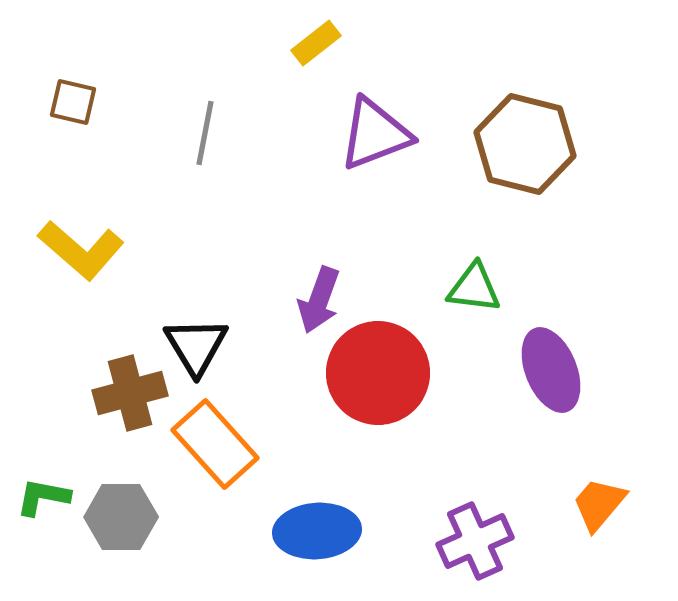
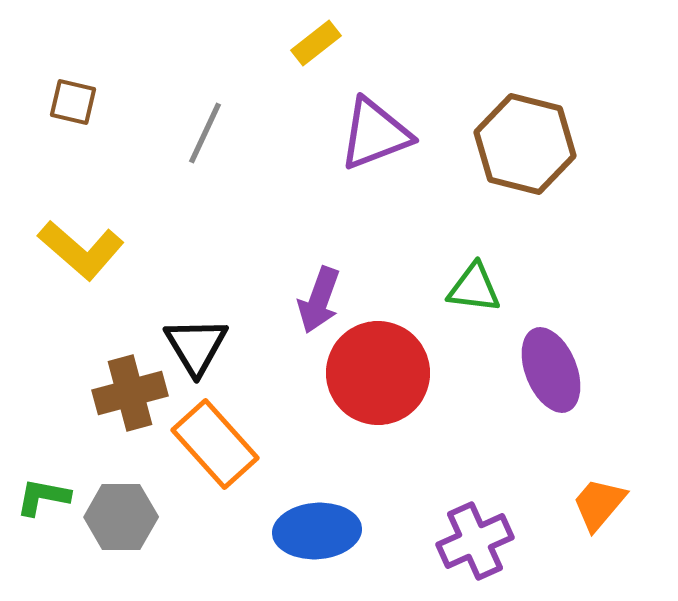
gray line: rotated 14 degrees clockwise
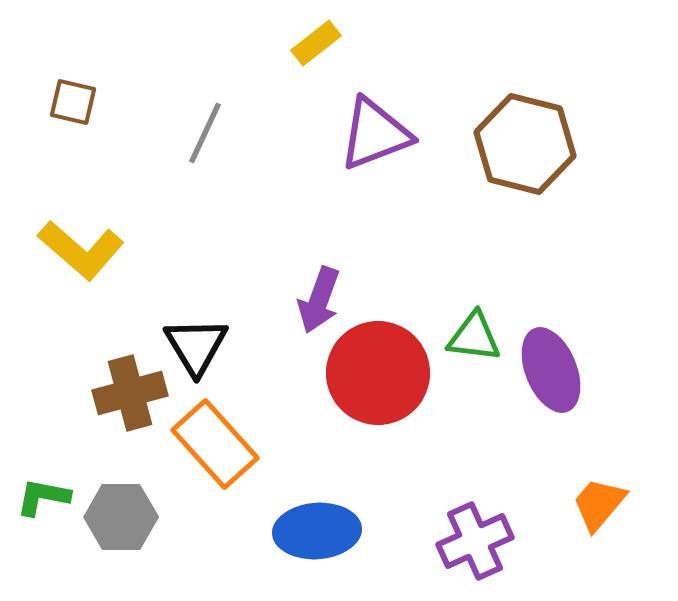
green triangle: moved 49 px down
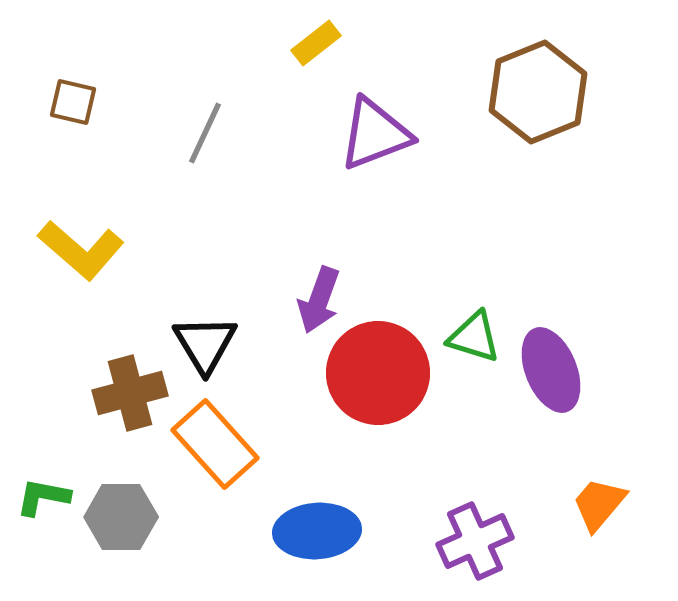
brown hexagon: moved 13 px right, 52 px up; rotated 24 degrees clockwise
green triangle: rotated 10 degrees clockwise
black triangle: moved 9 px right, 2 px up
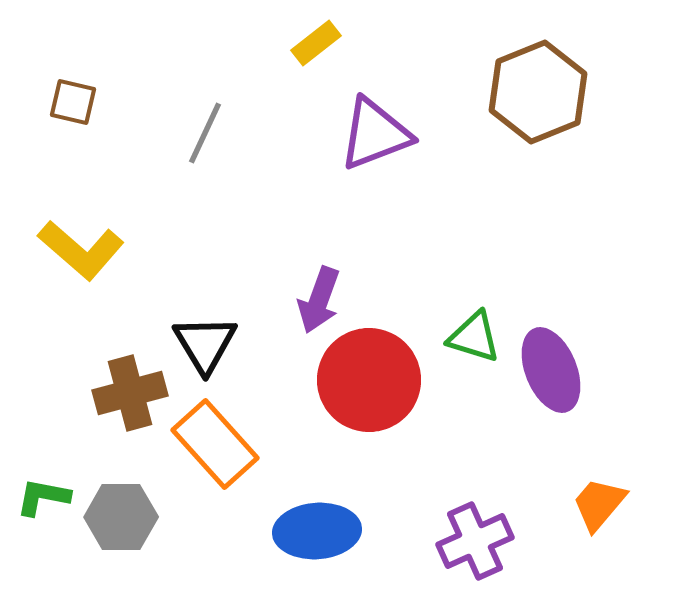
red circle: moved 9 px left, 7 px down
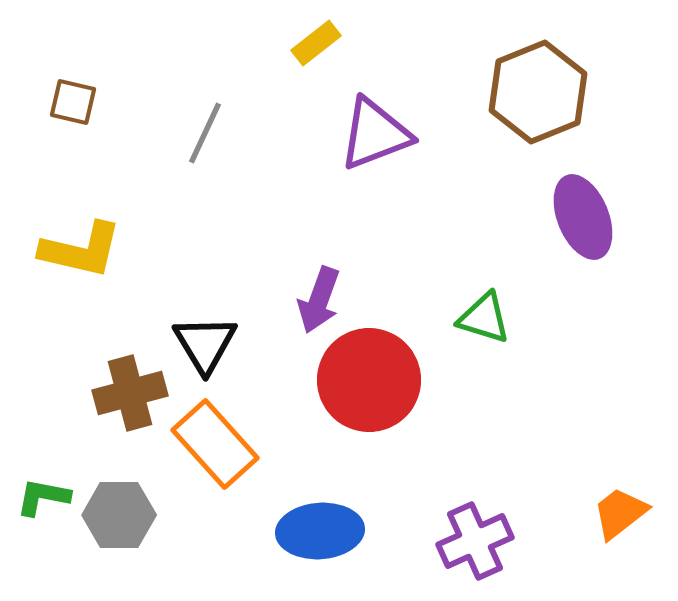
yellow L-shape: rotated 28 degrees counterclockwise
green triangle: moved 10 px right, 19 px up
purple ellipse: moved 32 px right, 153 px up
orange trapezoid: moved 21 px right, 9 px down; rotated 12 degrees clockwise
gray hexagon: moved 2 px left, 2 px up
blue ellipse: moved 3 px right
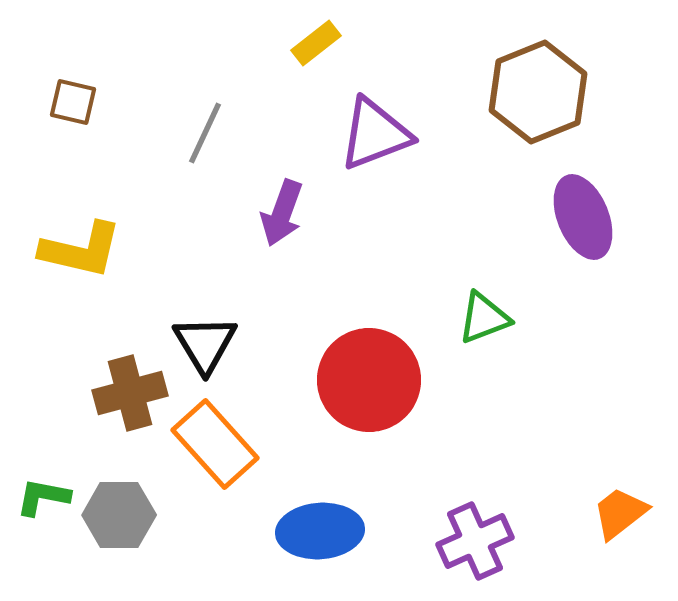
purple arrow: moved 37 px left, 87 px up
green triangle: rotated 38 degrees counterclockwise
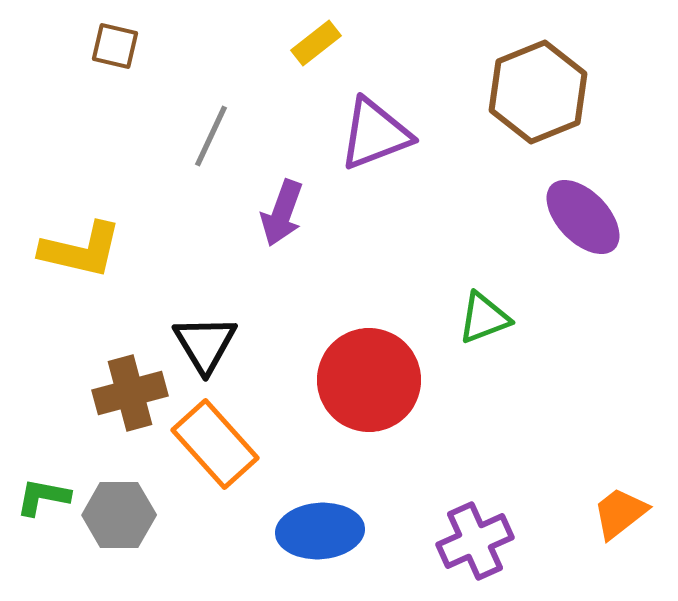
brown square: moved 42 px right, 56 px up
gray line: moved 6 px right, 3 px down
purple ellipse: rotated 22 degrees counterclockwise
